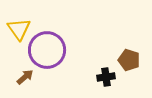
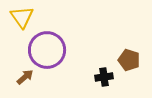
yellow triangle: moved 3 px right, 12 px up
black cross: moved 2 px left
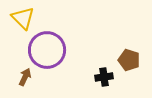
yellow triangle: moved 1 px right, 1 px down; rotated 10 degrees counterclockwise
brown arrow: rotated 24 degrees counterclockwise
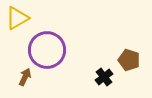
yellow triangle: moved 6 px left; rotated 45 degrees clockwise
black cross: rotated 30 degrees counterclockwise
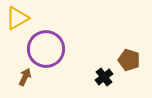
purple circle: moved 1 px left, 1 px up
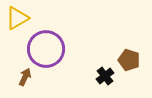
black cross: moved 1 px right, 1 px up
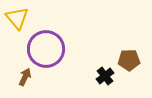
yellow triangle: rotated 40 degrees counterclockwise
brown pentagon: rotated 20 degrees counterclockwise
